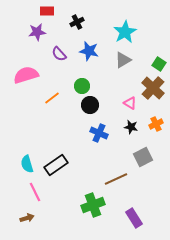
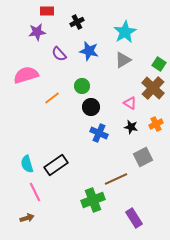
black circle: moved 1 px right, 2 px down
green cross: moved 5 px up
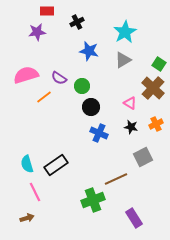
purple semicircle: moved 24 px down; rotated 14 degrees counterclockwise
orange line: moved 8 px left, 1 px up
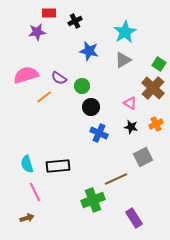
red rectangle: moved 2 px right, 2 px down
black cross: moved 2 px left, 1 px up
black rectangle: moved 2 px right, 1 px down; rotated 30 degrees clockwise
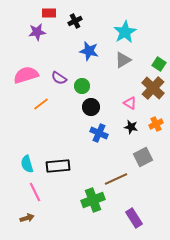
orange line: moved 3 px left, 7 px down
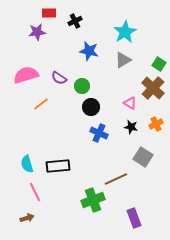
gray square: rotated 30 degrees counterclockwise
purple rectangle: rotated 12 degrees clockwise
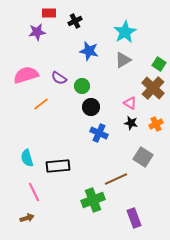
black star: moved 4 px up
cyan semicircle: moved 6 px up
pink line: moved 1 px left
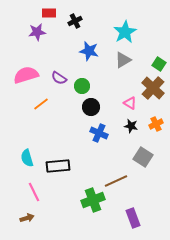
black star: moved 3 px down
brown line: moved 2 px down
purple rectangle: moved 1 px left
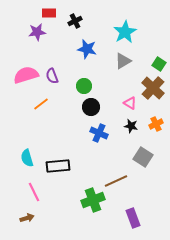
blue star: moved 2 px left, 2 px up
gray triangle: moved 1 px down
purple semicircle: moved 7 px left, 2 px up; rotated 35 degrees clockwise
green circle: moved 2 px right
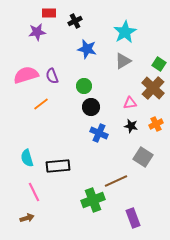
pink triangle: rotated 40 degrees counterclockwise
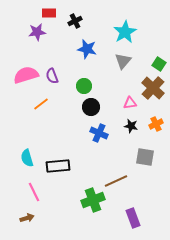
gray triangle: rotated 18 degrees counterclockwise
gray square: moved 2 px right; rotated 24 degrees counterclockwise
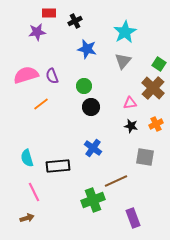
blue cross: moved 6 px left, 15 px down; rotated 12 degrees clockwise
